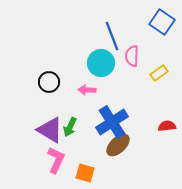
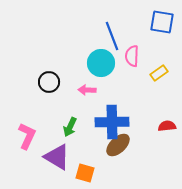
blue square: rotated 25 degrees counterclockwise
blue cross: rotated 32 degrees clockwise
purple triangle: moved 7 px right, 27 px down
pink L-shape: moved 29 px left, 24 px up
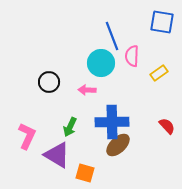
red semicircle: rotated 54 degrees clockwise
purple triangle: moved 2 px up
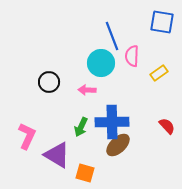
green arrow: moved 11 px right
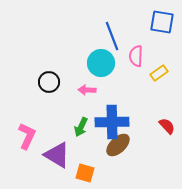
pink semicircle: moved 4 px right
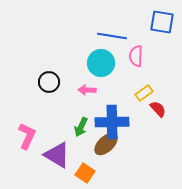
blue line: rotated 60 degrees counterclockwise
yellow rectangle: moved 15 px left, 20 px down
red semicircle: moved 9 px left, 17 px up
brown ellipse: moved 12 px left, 1 px up
orange square: rotated 18 degrees clockwise
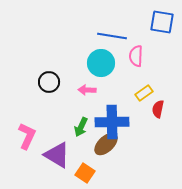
red semicircle: rotated 126 degrees counterclockwise
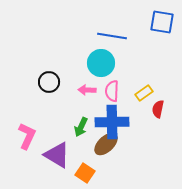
pink semicircle: moved 24 px left, 35 px down
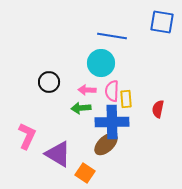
yellow rectangle: moved 18 px left, 6 px down; rotated 60 degrees counterclockwise
green arrow: moved 19 px up; rotated 60 degrees clockwise
purple triangle: moved 1 px right, 1 px up
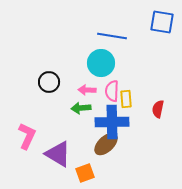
orange square: rotated 36 degrees clockwise
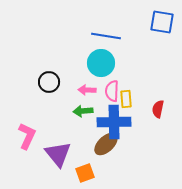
blue line: moved 6 px left
green arrow: moved 2 px right, 3 px down
blue cross: moved 2 px right
purple triangle: rotated 20 degrees clockwise
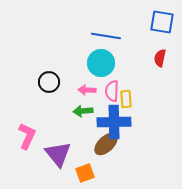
red semicircle: moved 2 px right, 51 px up
